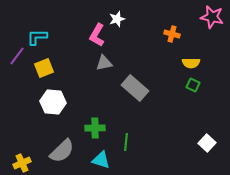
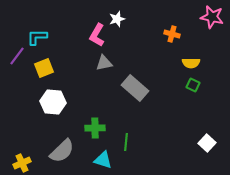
cyan triangle: moved 2 px right
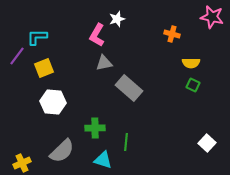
gray rectangle: moved 6 px left
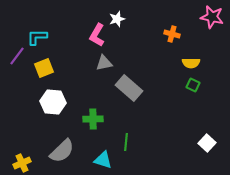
green cross: moved 2 px left, 9 px up
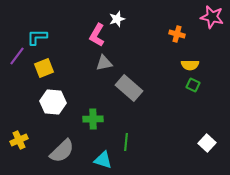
orange cross: moved 5 px right
yellow semicircle: moved 1 px left, 2 px down
yellow cross: moved 3 px left, 23 px up
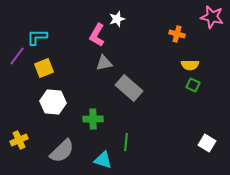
white square: rotated 12 degrees counterclockwise
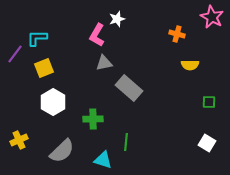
pink star: rotated 15 degrees clockwise
cyan L-shape: moved 1 px down
purple line: moved 2 px left, 2 px up
green square: moved 16 px right, 17 px down; rotated 24 degrees counterclockwise
white hexagon: rotated 25 degrees clockwise
